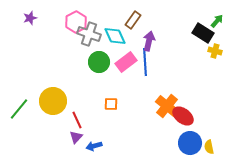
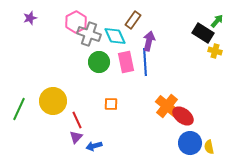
pink rectangle: rotated 65 degrees counterclockwise
green line: rotated 15 degrees counterclockwise
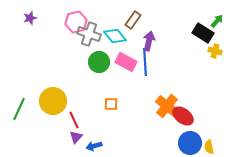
pink hexagon: rotated 15 degrees clockwise
cyan diamond: rotated 15 degrees counterclockwise
pink rectangle: rotated 50 degrees counterclockwise
red line: moved 3 px left
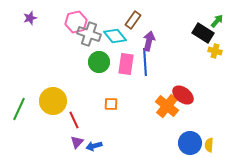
pink rectangle: moved 2 px down; rotated 70 degrees clockwise
red ellipse: moved 21 px up
purple triangle: moved 1 px right, 5 px down
yellow semicircle: moved 2 px up; rotated 16 degrees clockwise
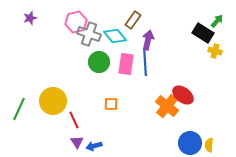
purple arrow: moved 1 px left, 1 px up
purple triangle: rotated 16 degrees counterclockwise
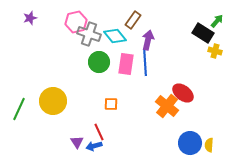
red ellipse: moved 2 px up
red line: moved 25 px right, 12 px down
